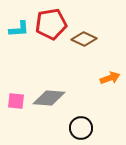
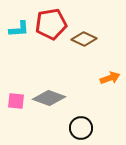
gray diamond: rotated 16 degrees clockwise
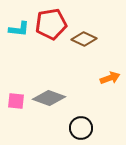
cyan L-shape: rotated 10 degrees clockwise
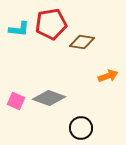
brown diamond: moved 2 px left, 3 px down; rotated 15 degrees counterclockwise
orange arrow: moved 2 px left, 2 px up
pink square: rotated 18 degrees clockwise
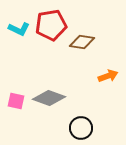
red pentagon: moved 1 px down
cyan L-shape: rotated 20 degrees clockwise
pink square: rotated 12 degrees counterclockwise
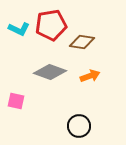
orange arrow: moved 18 px left
gray diamond: moved 1 px right, 26 px up
black circle: moved 2 px left, 2 px up
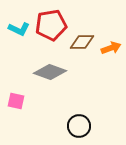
brown diamond: rotated 10 degrees counterclockwise
orange arrow: moved 21 px right, 28 px up
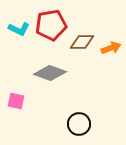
gray diamond: moved 1 px down
black circle: moved 2 px up
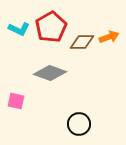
red pentagon: moved 2 px down; rotated 20 degrees counterclockwise
orange arrow: moved 2 px left, 11 px up
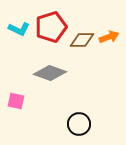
red pentagon: rotated 12 degrees clockwise
brown diamond: moved 2 px up
